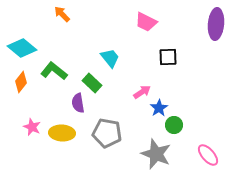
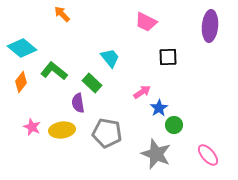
purple ellipse: moved 6 px left, 2 px down
yellow ellipse: moved 3 px up; rotated 10 degrees counterclockwise
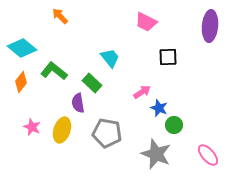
orange arrow: moved 2 px left, 2 px down
blue star: rotated 18 degrees counterclockwise
yellow ellipse: rotated 65 degrees counterclockwise
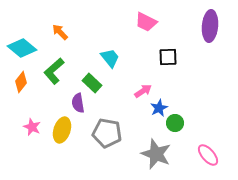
orange arrow: moved 16 px down
green L-shape: rotated 80 degrees counterclockwise
pink arrow: moved 1 px right, 1 px up
blue star: rotated 24 degrees clockwise
green circle: moved 1 px right, 2 px up
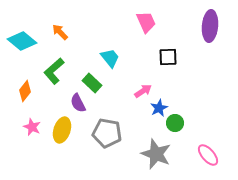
pink trapezoid: rotated 140 degrees counterclockwise
cyan diamond: moved 7 px up
orange diamond: moved 4 px right, 9 px down
purple semicircle: rotated 18 degrees counterclockwise
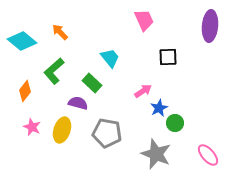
pink trapezoid: moved 2 px left, 2 px up
purple semicircle: rotated 132 degrees clockwise
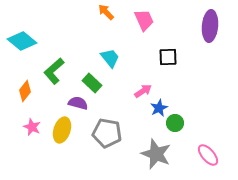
orange arrow: moved 46 px right, 20 px up
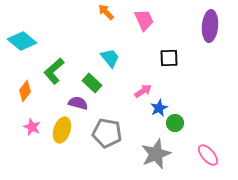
black square: moved 1 px right, 1 px down
gray star: rotated 28 degrees clockwise
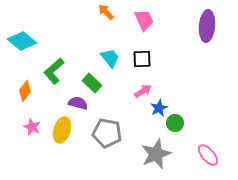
purple ellipse: moved 3 px left
black square: moved 27 px left, 1 px down
